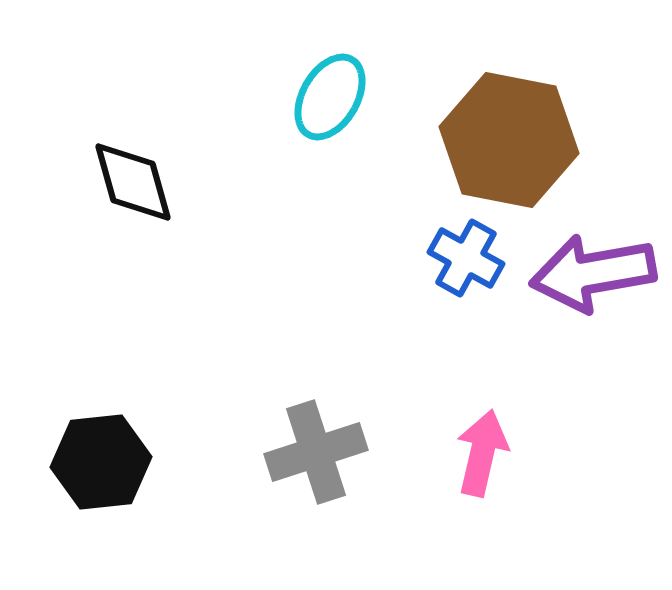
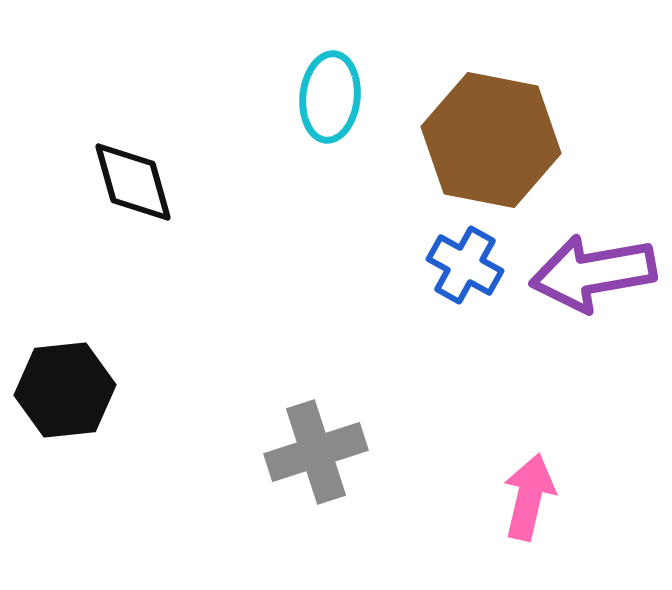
cyan ellipse: rotated 24 degrees counterclockwise
brown hexagon: moved 18 px left
blue cross: moved 1 px left, 7 px down
pink arrow: moved 47 px right, 44 px down
black hexagon: moved 36 px left, 72 px up
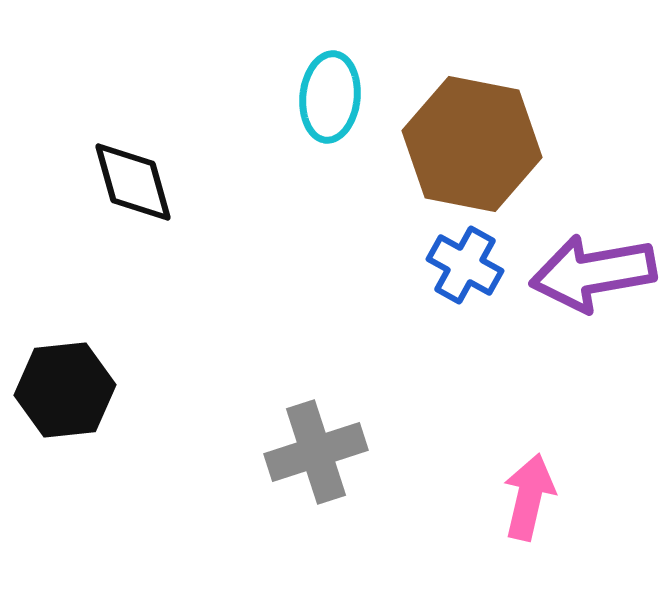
brown hexagon: moved 19 px left, 4 px down
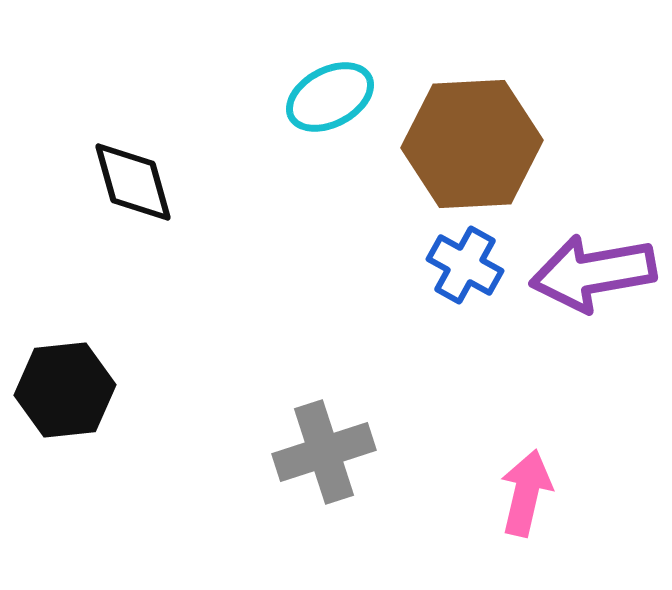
cyan ellipse: rotated 56 degrees clockwise
brown hexagon: rotated 14 degrees counterclockwise
gray cross: moved 8 px right
pink arrow: moved 3 px left, 4 px up
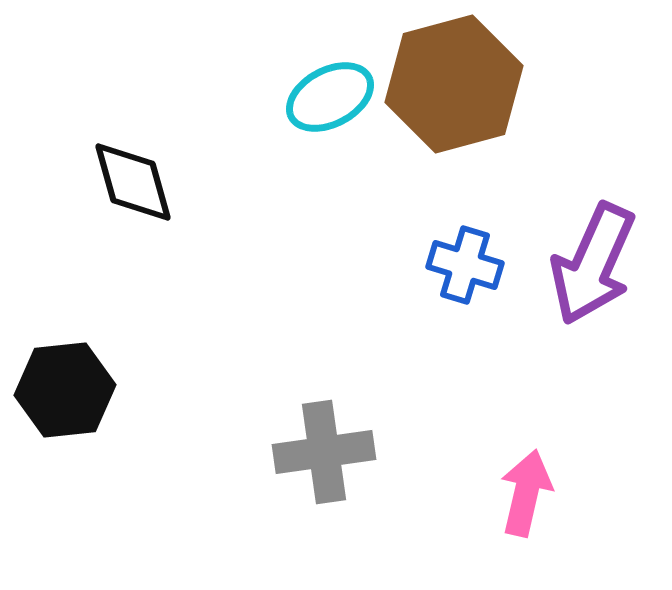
brown hexagon: moved 18 px left, 60 px up; rotated 12 degrees counterclockwise
blue cross: rotated 12 degrees counterclockwise
purple arrow: moved 9 px up; rotated 56 degrees counterclockwise
gray cross: rotated 10 degrees clockwise
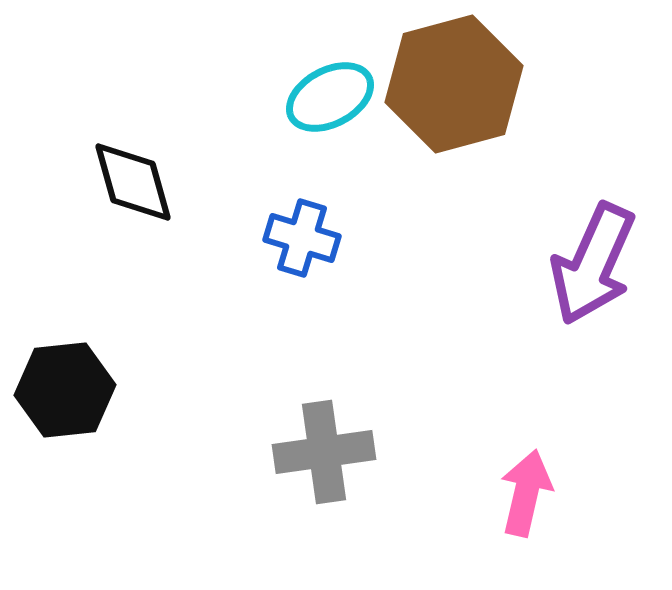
blue cross: moved 163 px left, 27 px up
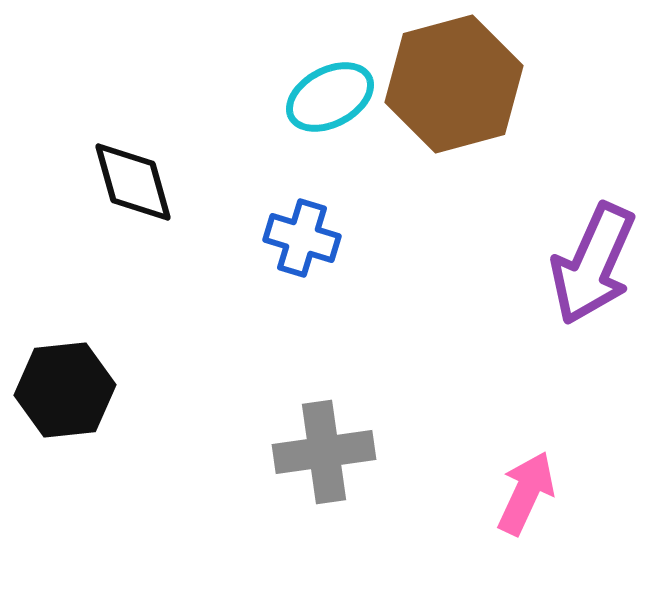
pink arrow: rotated 12 degrees clockwise
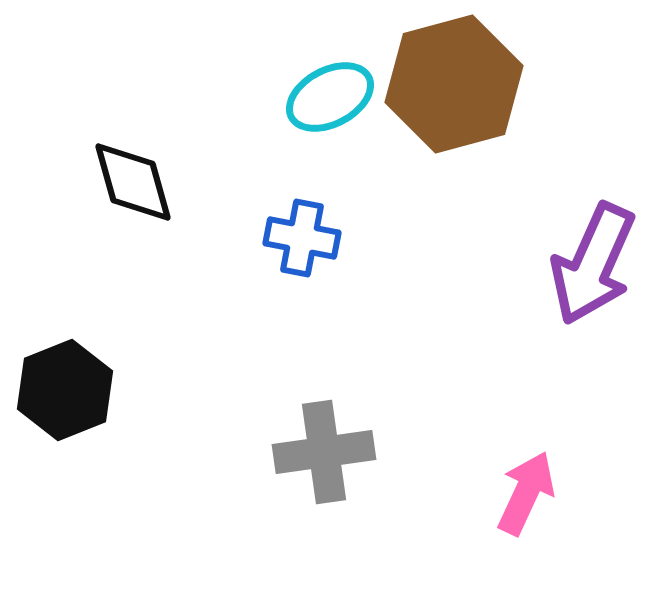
blue cross: rotated 6 degrees counterclockwise
black hexagon: rotated 16 degrees counterclockwise
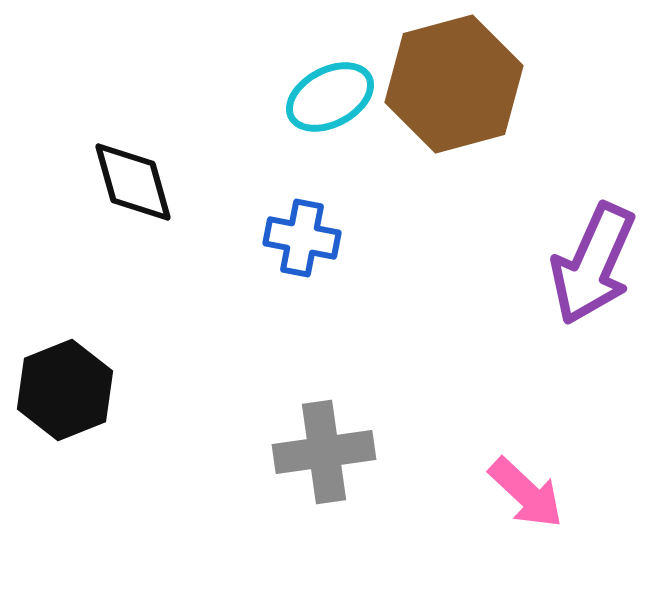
pink arrow: rotated 108 degrees clockwise
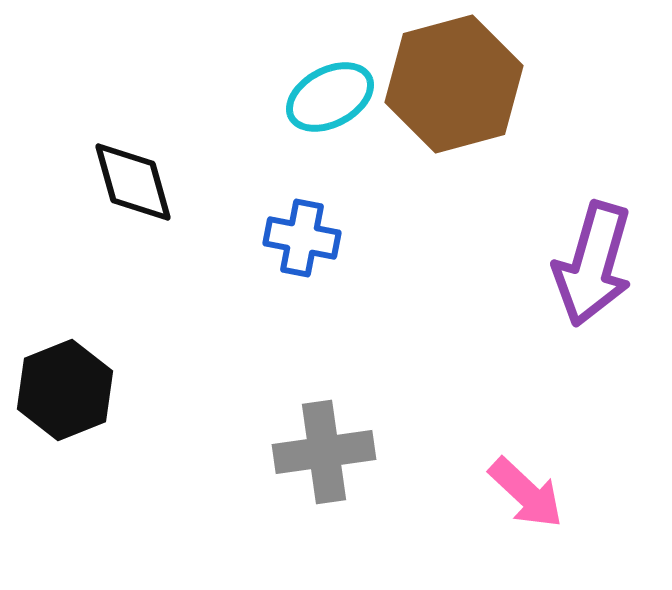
purple arrow: rotated 8 degrees counterclockwise
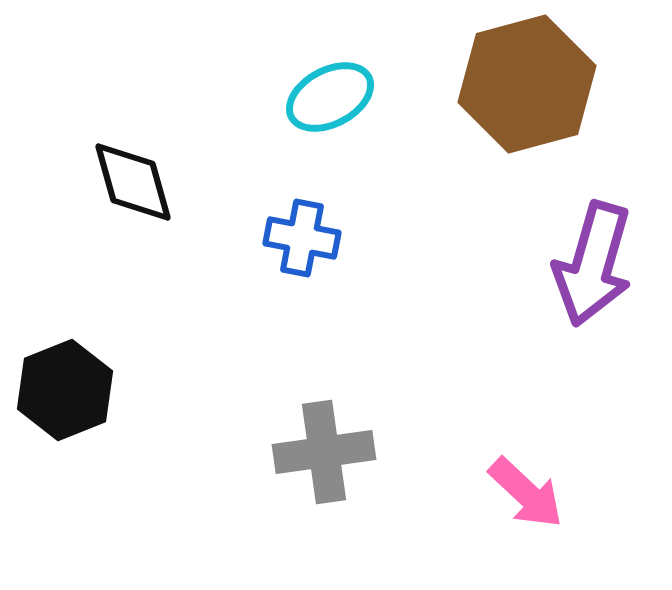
brown hexagon: moved 73 px right
